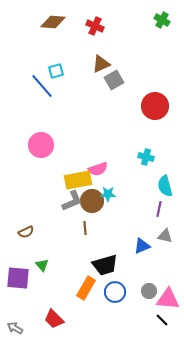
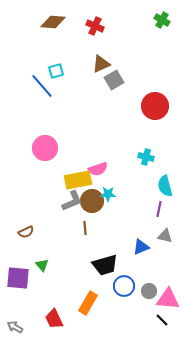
pink circle: moved 4 px right, 3 px down
blue triangle: moved 1 px left, 1 px down
orange rectangle: moved 2 px right, 15 px down
blue circle: moved 9 px right, 6 px up
red trapezoid: rotated 20 degrees clockwise
gray arrow: moved 1 px up
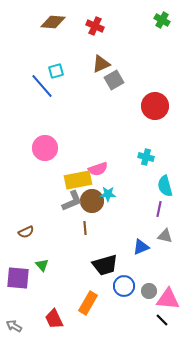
gray arrow: moved 1 px left, 1 px up
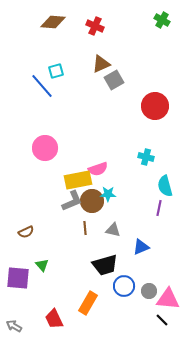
purple line: moved 1 px up
gray triangle: moved 52 px left, 6 px up
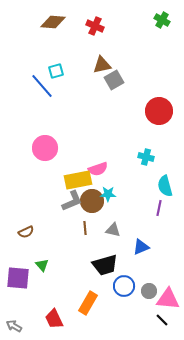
brown triangle: moved 1 px right, 1 px down; rotated 12 degrees clockwise
red circle: moved 4 px right, 5 px down
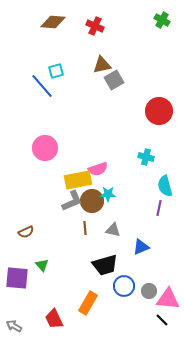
purple square: moved 1 px left
